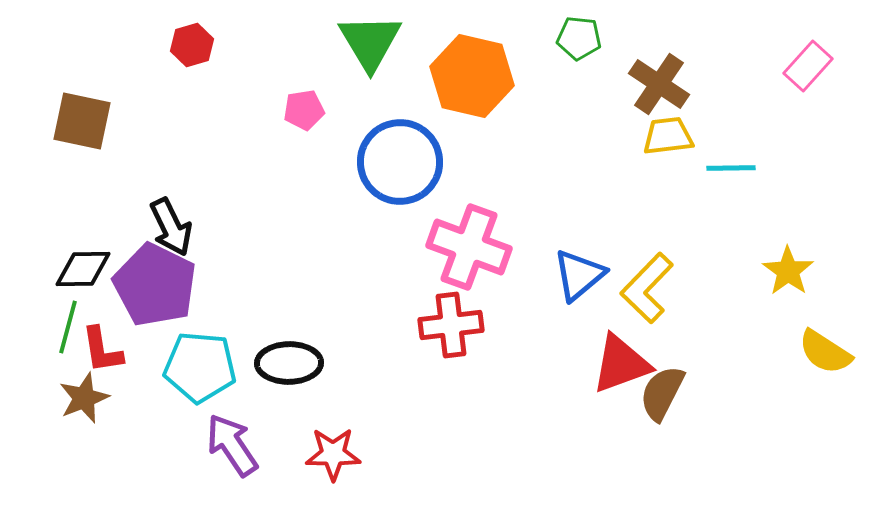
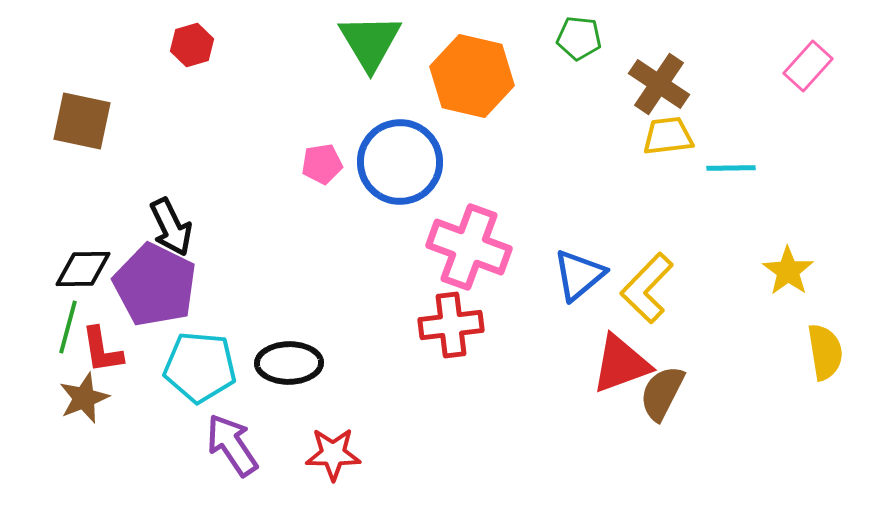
pink pentagon: moved 18 px right, 54 px down
yellow semicircle: rotated 132 degrees counterclockwise
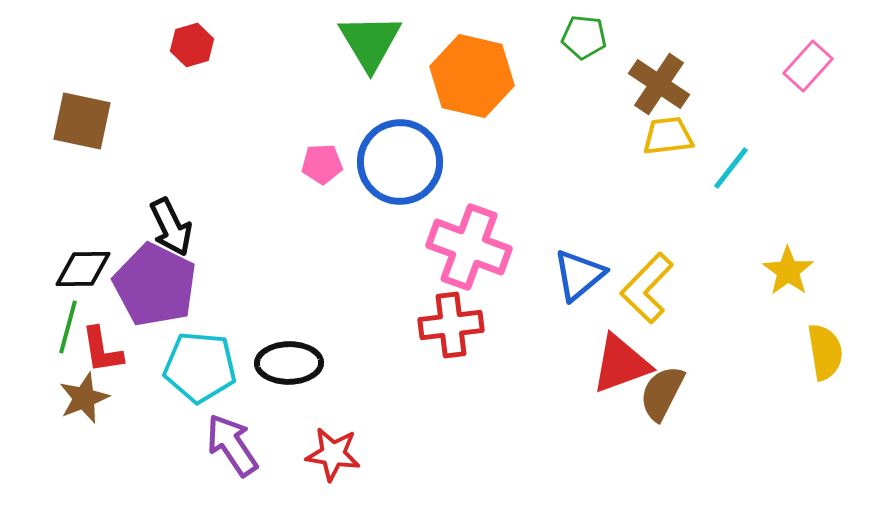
green pentagon: moved 5 px right, 1 px up
pink pentagon: rotated 6 degrees clockwise
cyan line: rotated 51 degrees counterclockwise
red star: rotated 8 degrees clockwise
